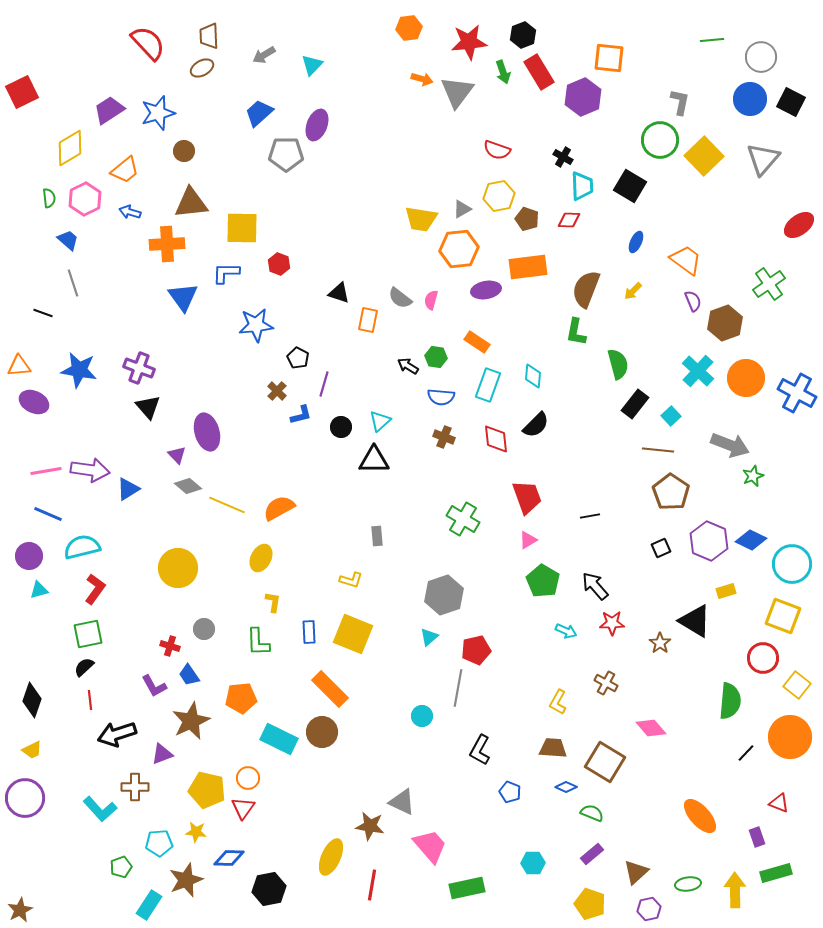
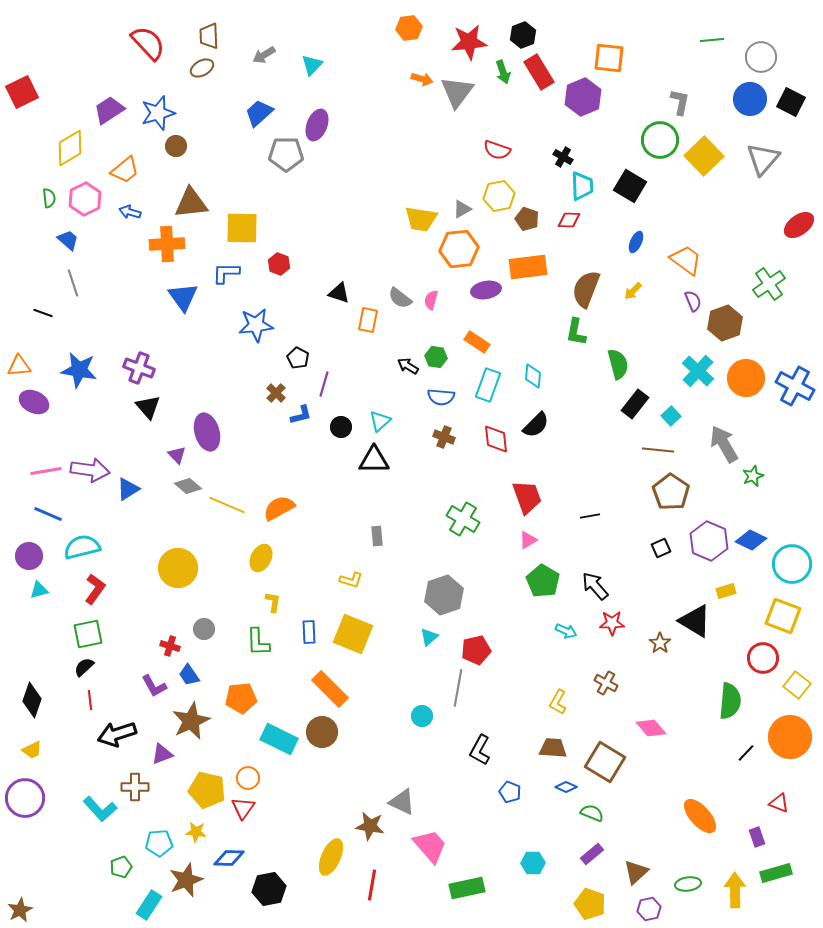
brown circle at (184, 151): moved 8 px left, 5 px up
brown cross at (277, 391): moved 1 px left, 2 px down
blue cross at (797, 393): moved 2 px left, 7 px up
gray arrow at (730, 445): moved 6 px left, 1 px up; rotated 141 degrees counterclockwise
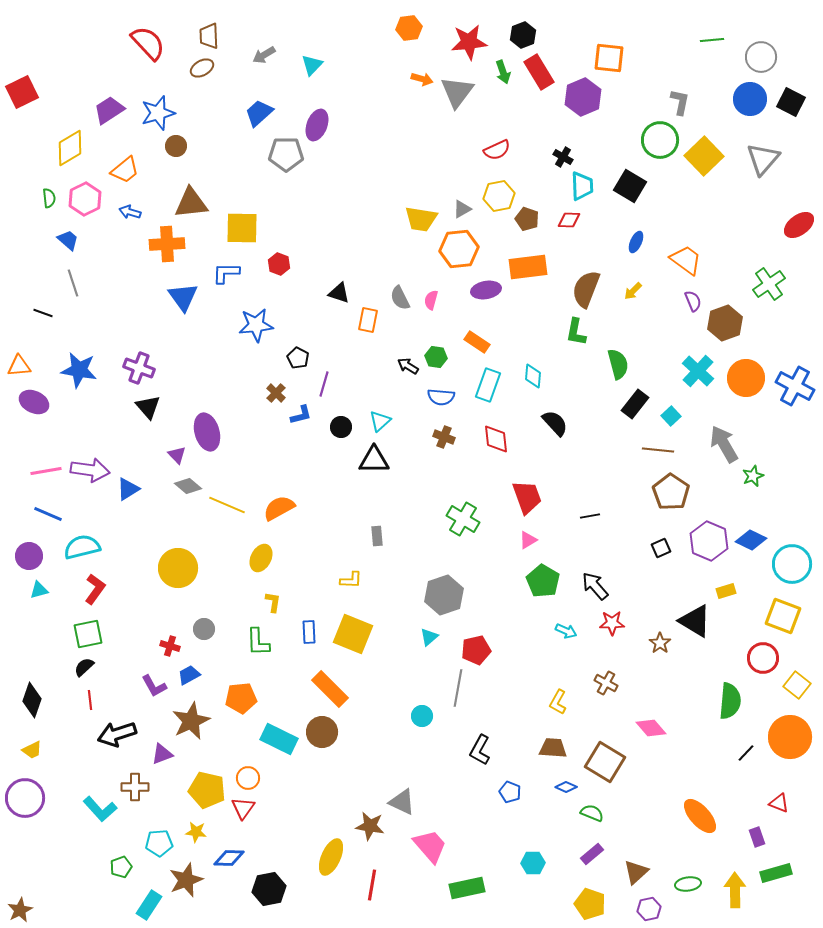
red semicircle at (497, 150): rotated 44 degrees counterclockwise
gray semicircle at (400, 298): rotated 25 degrees clockwise
black semicircle at (536, 425): moved 19 px right, 2 px up; rotated 88 degrees counterclockwise
yellow L-shape at (351, 580): rotated 15 degrees counterclockwise
blue trapezoid at (189, 675): rotated 95 degrees clockwise
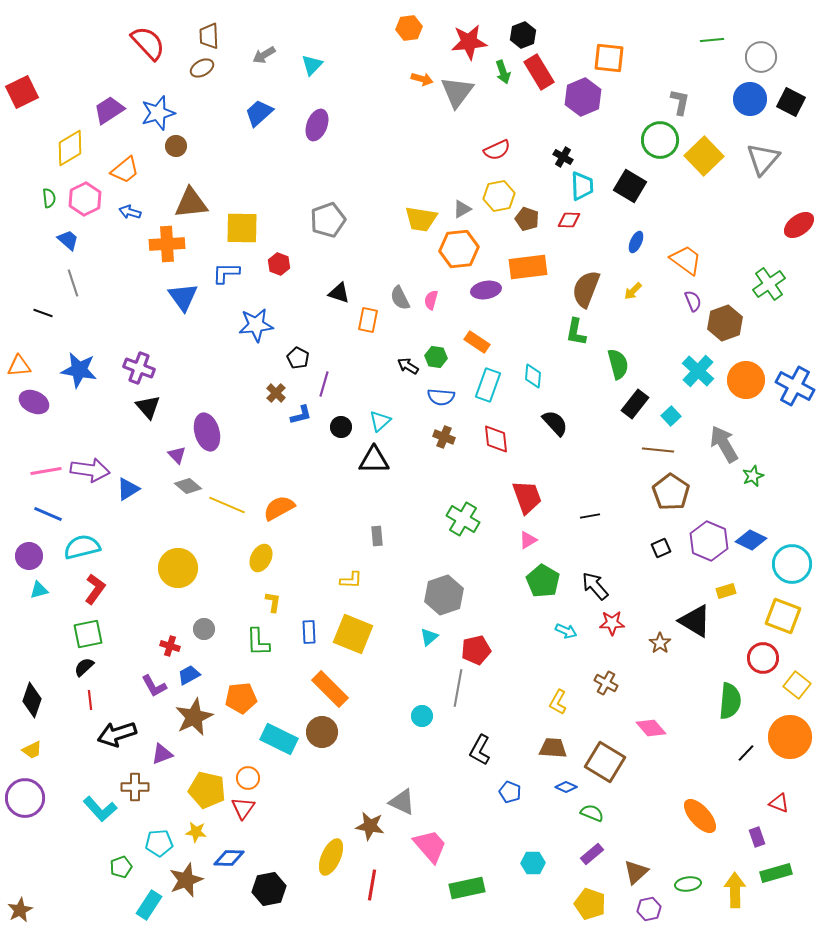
gray pentagon at (286, 154): moved 42 px right, 66 px down; rotated 20 degrees counterclockwise
orange circle at (746, 378): moved 2 px down
brown star at (191, 721): moved 3 px right, 4 px up
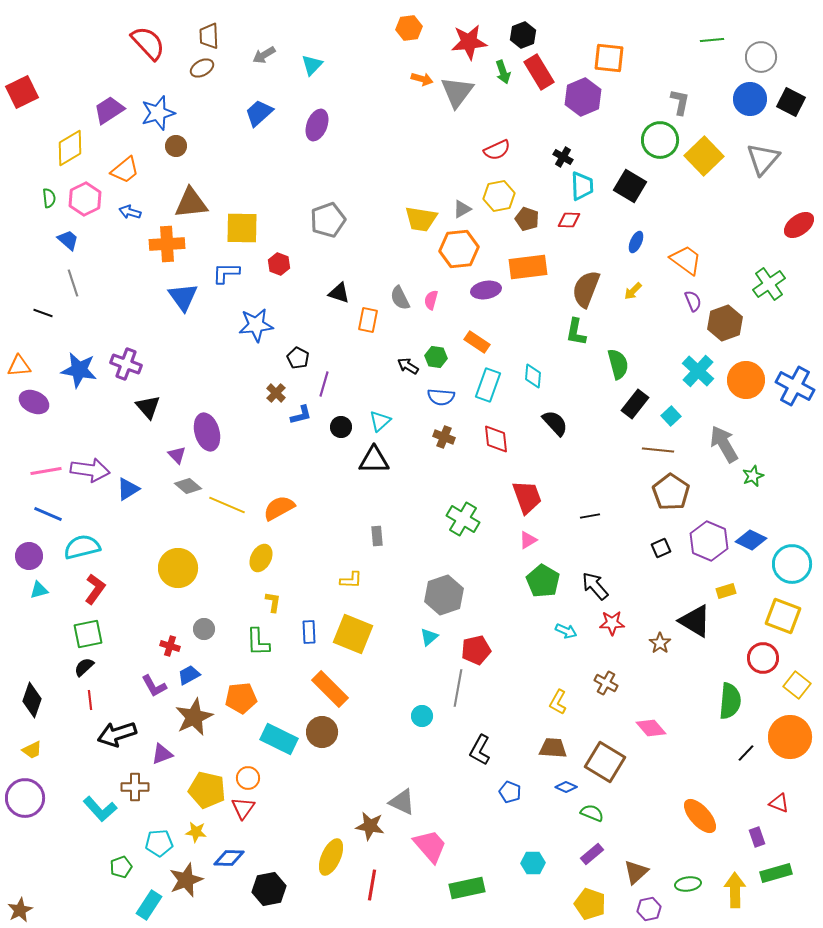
purple cross at (139, 368): moved 13 px left, 4 px up
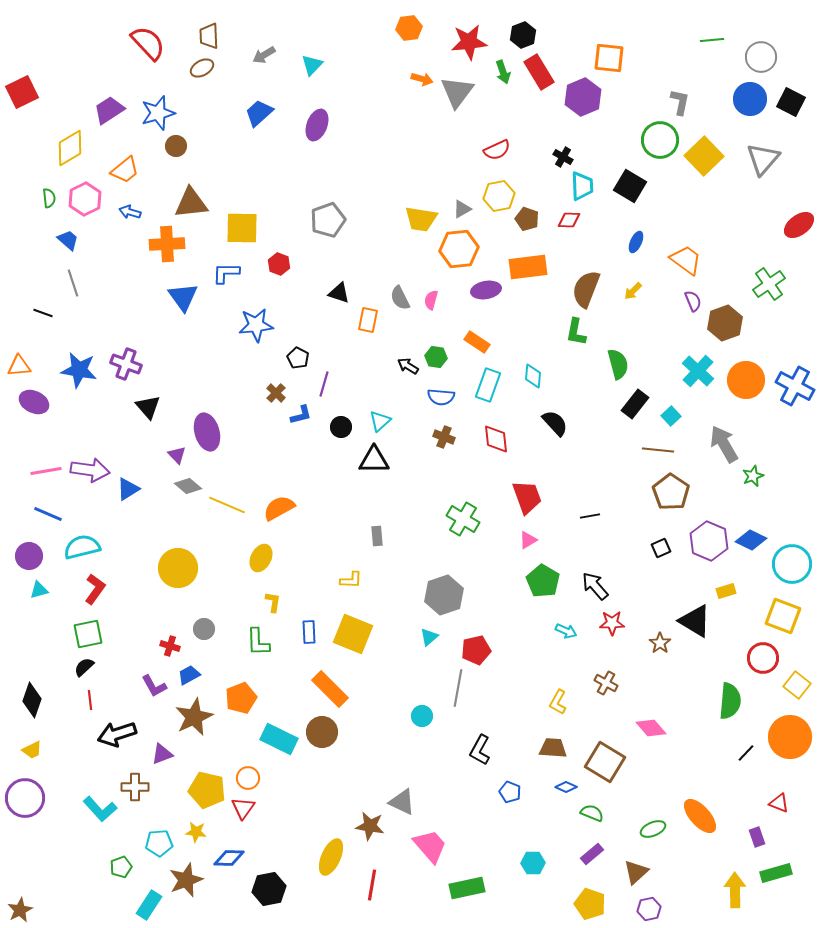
orange pentagon at (241, 698): rotated 16 degrees counterclockwise
green ellipse at (688, 884): moved 35 px left, 55 px up; rotated 15 degrees counterclockwise
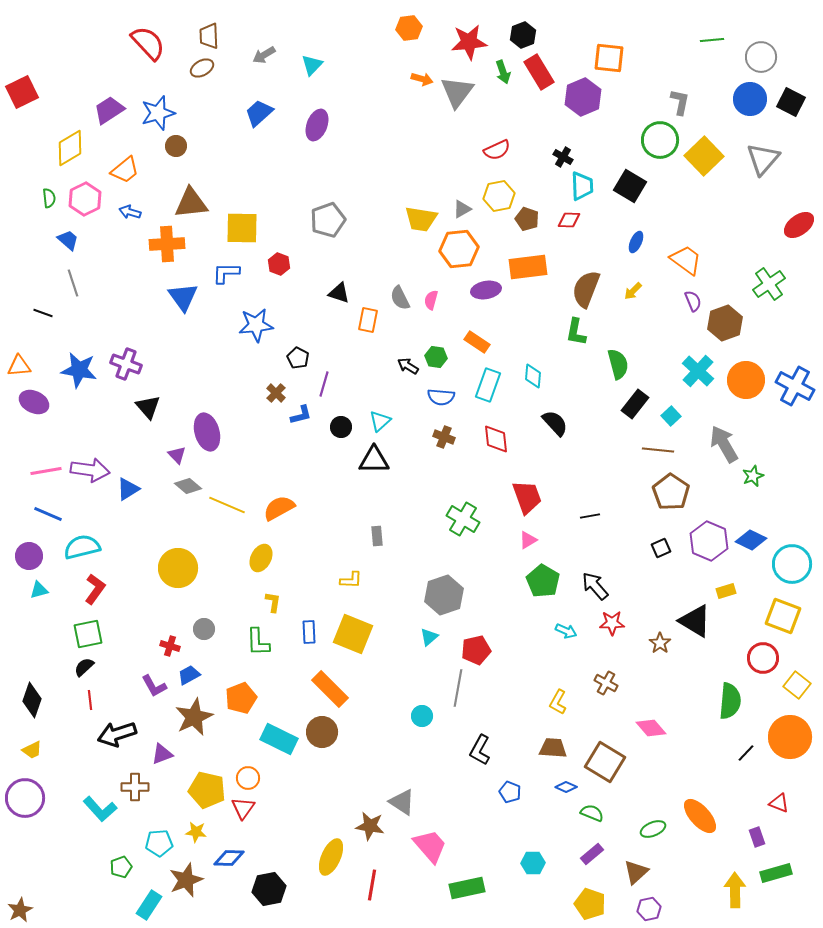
gray triangle at (402, 802): rotated 8 degrees clockwise
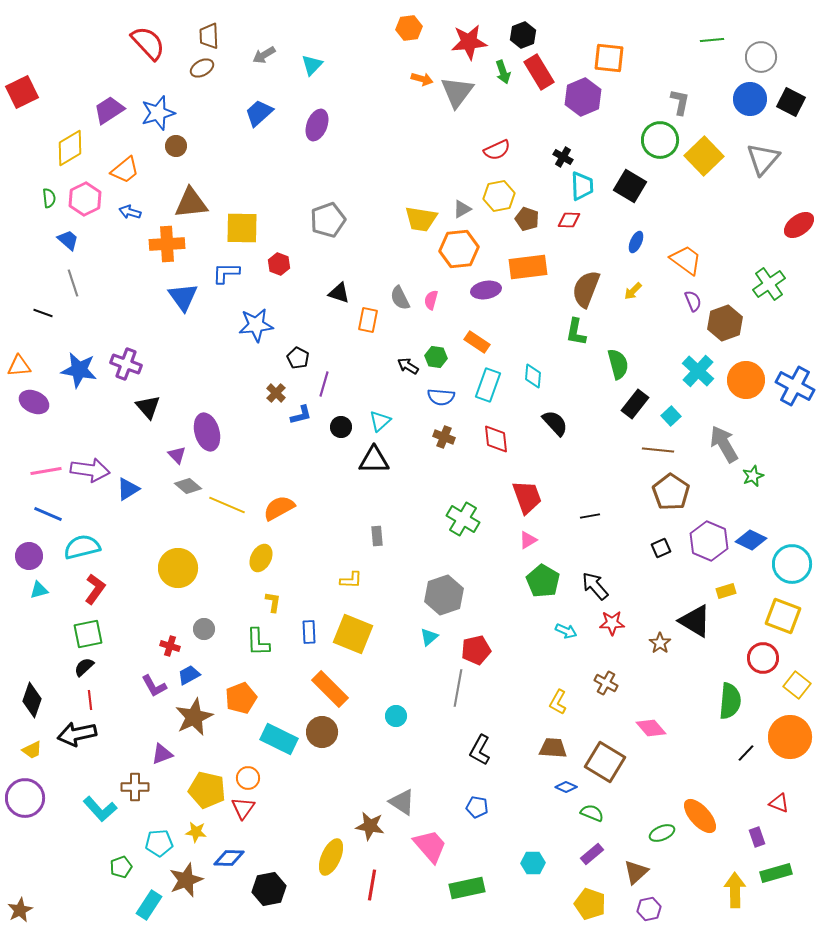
cyan circle at (422, 716): moved 26 px left
black arrow at (117, 734): moved 40 px left; rotated 6 degrees clockwise
blue pentagon at (510, 792): moved 33 px left, 15 px down; rotated 10 degrees counterclockwise
green ellipse at (653, 829): moved 9 px right, 4 px down
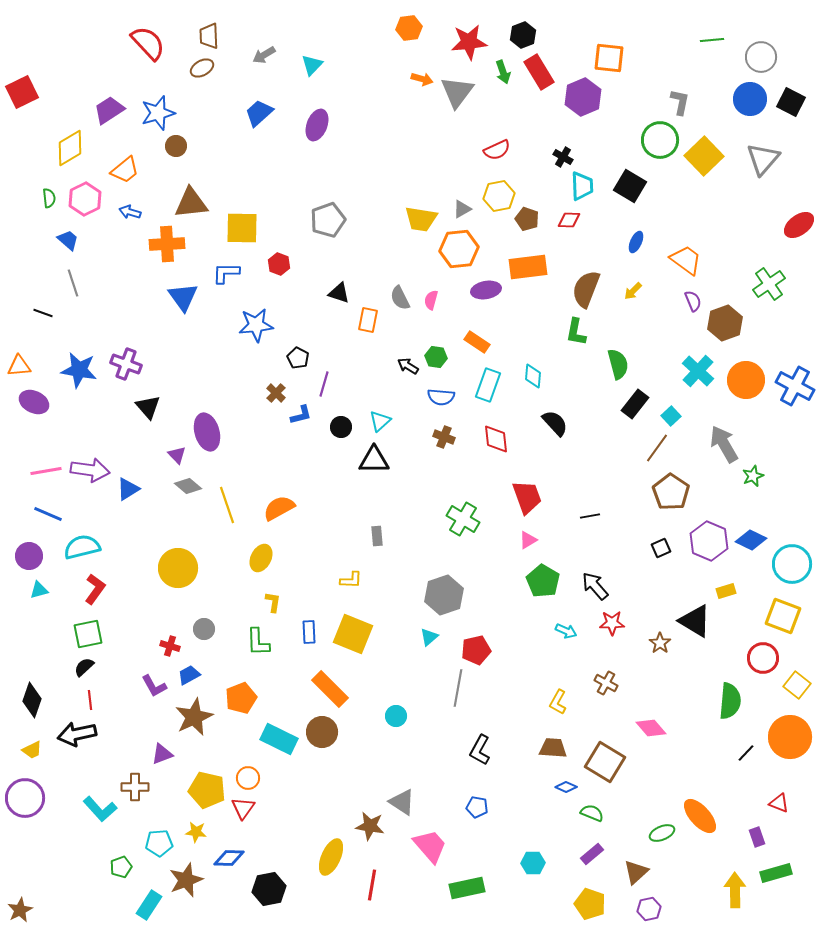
brown line at (658, 450): moved 1 px left, 2 px up; rotated 60 degrees counterclockwise
yellow line at (227, 505): rotated 48 degrees clockwise
